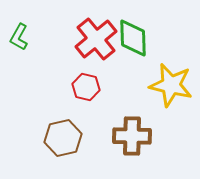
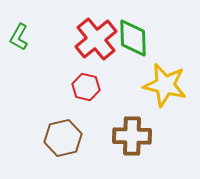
yellow star: moved 6 px left
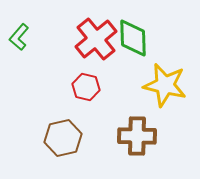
green L-shape: rotated 12 degrees clockwise
brown cross: moved 5 px right
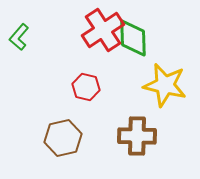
red cross: moved 7 px right, 9 px up; rotated 6 degrees clockwise
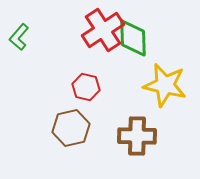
brown hexagon: moved 8 px right, 10 px up
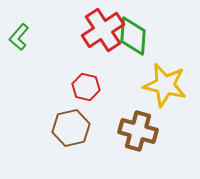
green diamond: moved 2 px up; rotated 6 degrees clockwise
brown cross: moved 1 px right, 5 px up; rotated 15 degrees clockwise
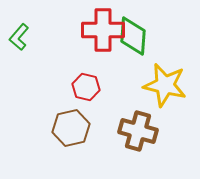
red cross: rotated 33 degrees clockwise
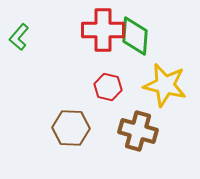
green diamond: moved 2 px right
red hexagon: moved 22 px right
brown hexagon: rotated 15 degrees clockwise
